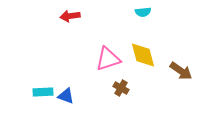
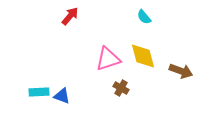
cyan semicircle: moved 1 px right, 5 px down; rotated 56 degrees clockwise
red arrow: rotated 138 degrees clockwise
yellow diamond: moved 1 px down
brown arrow: rotated 15 degrees counterclockwise
cyan rectangle: moved 4 px left
blue triangle: moved 4 px left
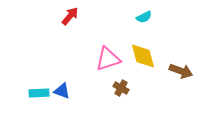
cyan semicircle: rotated 77 degrees counterclockwise
cyan rectangle: moved 1 px down
blue triangle: moved 5 px up
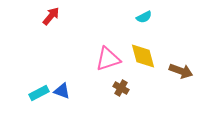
red arrow: moved 19 px left
cyan rectangle: rotated 24 degrees counterclockwise
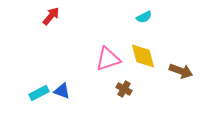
brown cross: moved 3 px right, 1 px down
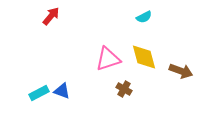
yellow diamond: moved 1 px right, 1 px down
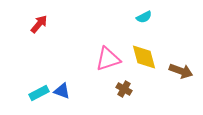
red arrow: moved 12 px left, 8 px down
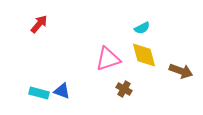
cyan semicircle: moved 2 px left, 11 px down
yellow diamond: moved 2 px up
cyan rectangle: rotated 42 degrees clockwise
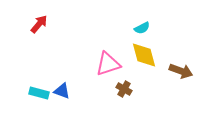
pink triangle: moved 5 px down
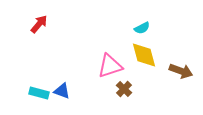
pink triangle: moved 2 px right, 2 px down
brown cross: rotated 14 degrees clockwise
